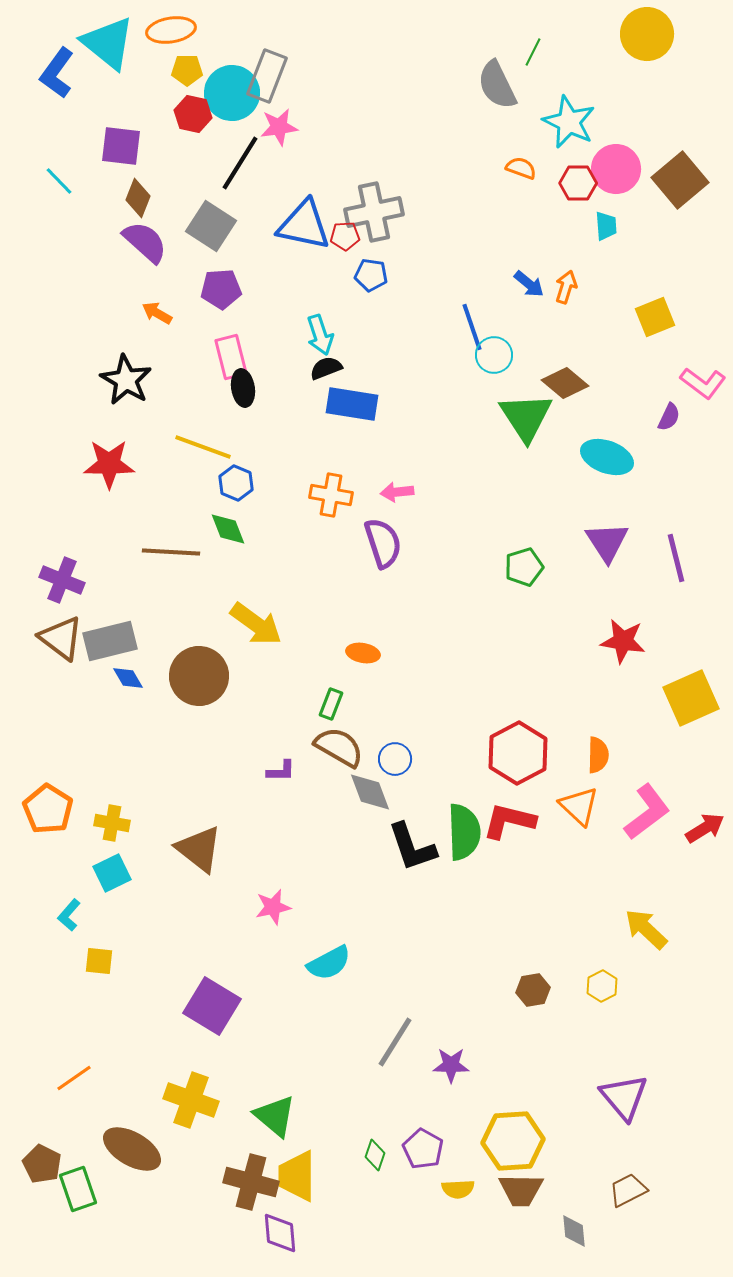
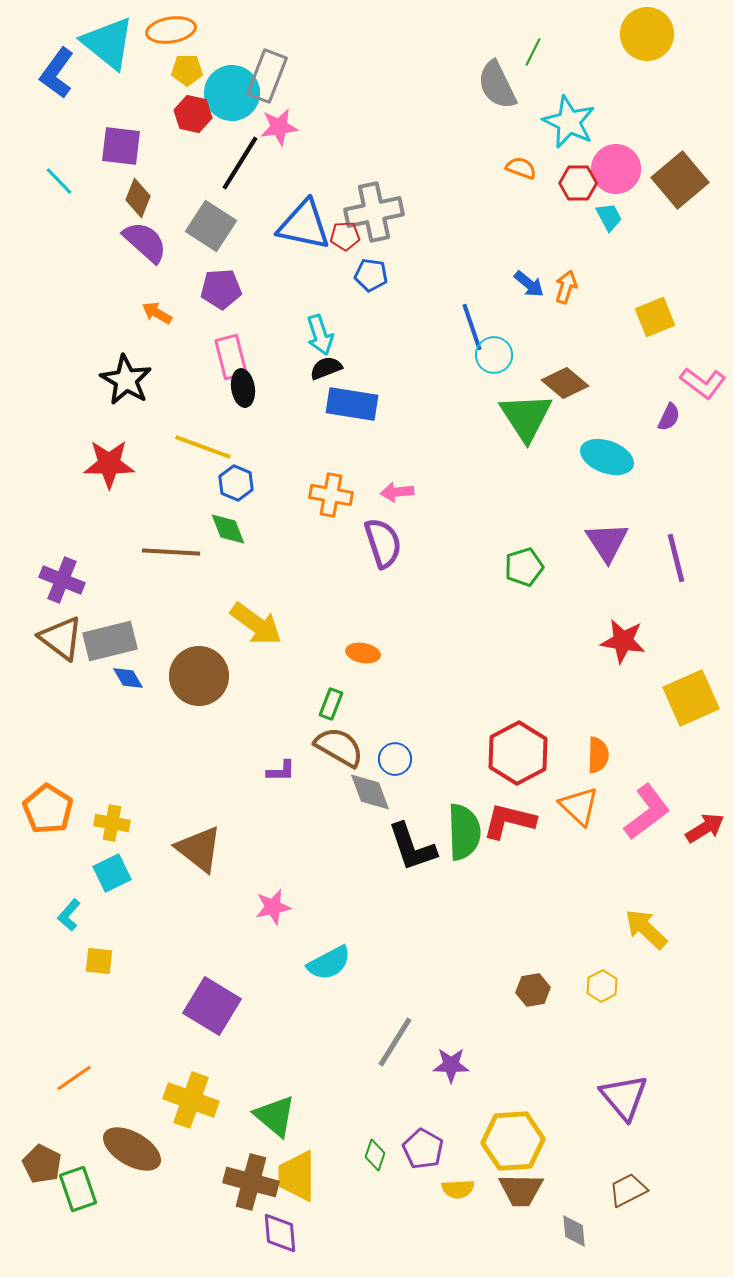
cyan trapezoid at (606, 226): moved 3 px right, 9 px up; rotated 24 degrees counterclockwise
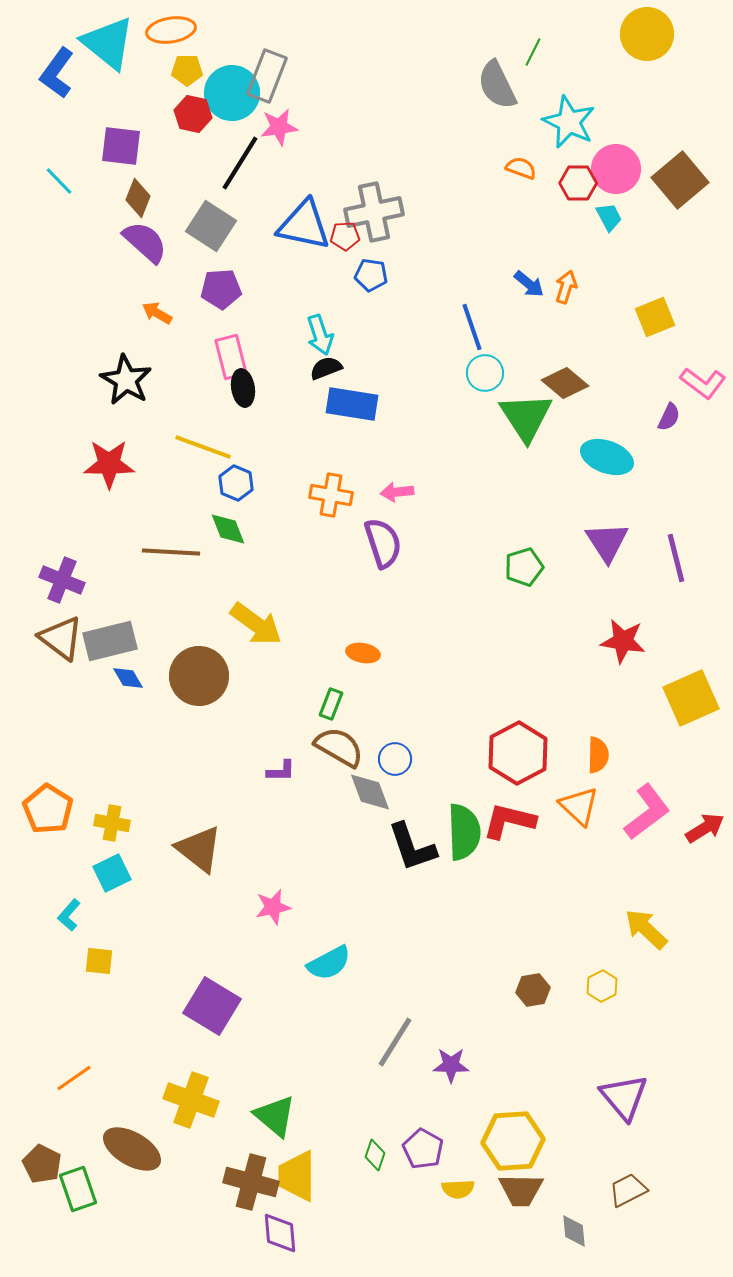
cyan circle at (494, 355): moved 9 px left, 18 px down
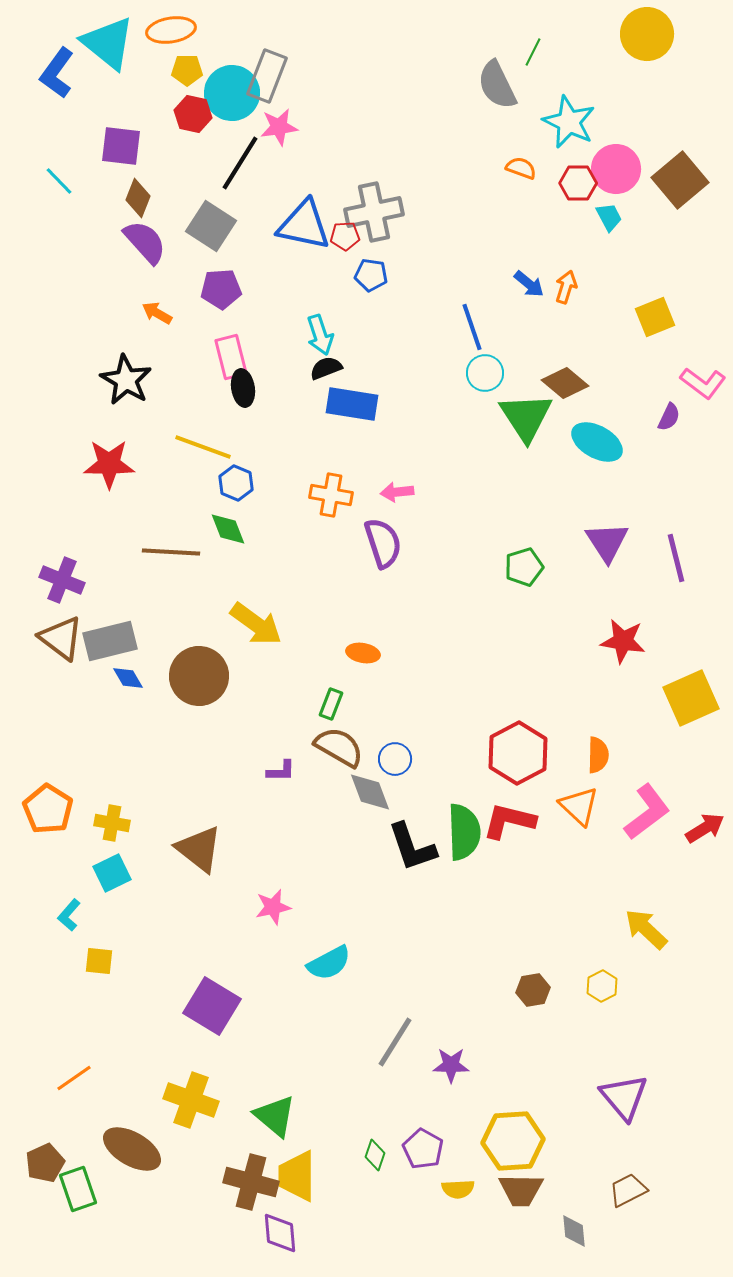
purple semicircle at (145, 242): rotated 6 degrees clockwise
cyan ellipse at (607, 457): moved 10 px left, 15 px up; rotated 9 degrees clockwise
brown pentagon at (42, 1164): moved 3 px right, 1 px up; rotated 21 degrees clockwise
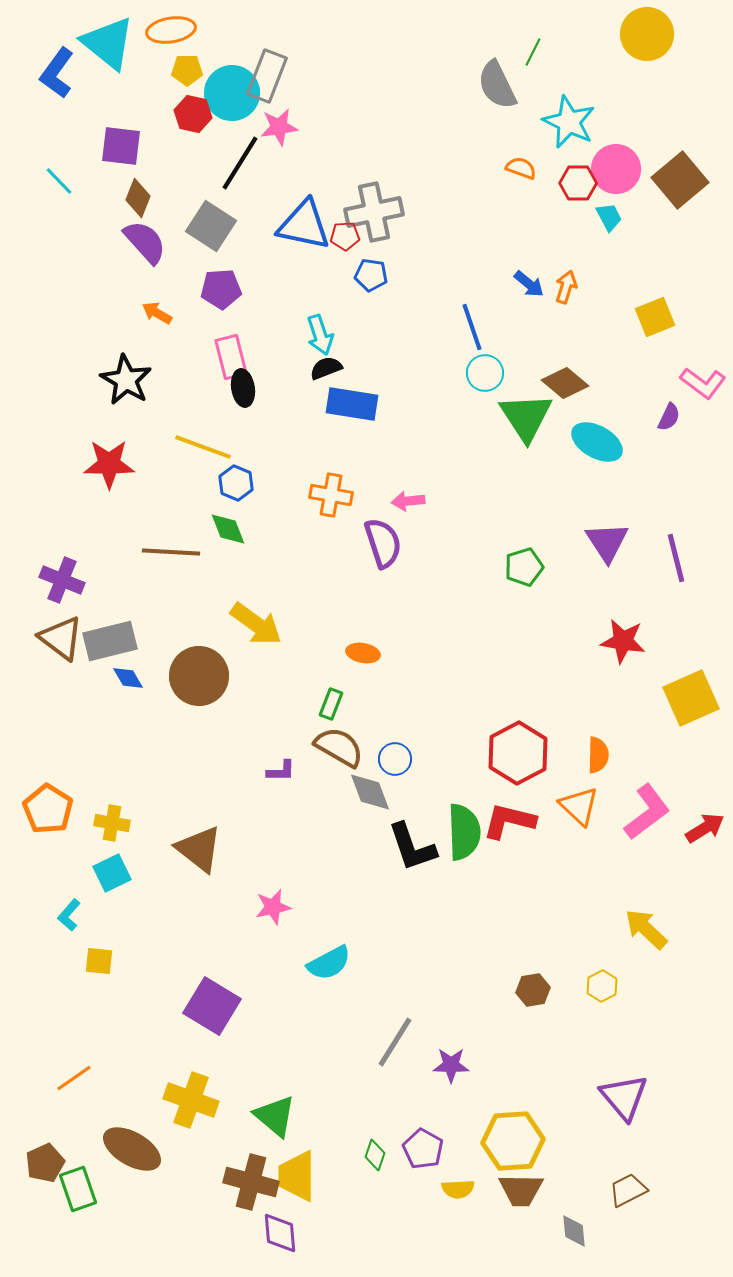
pink arrow at (397, 492): moved 11 px right, 9 px down
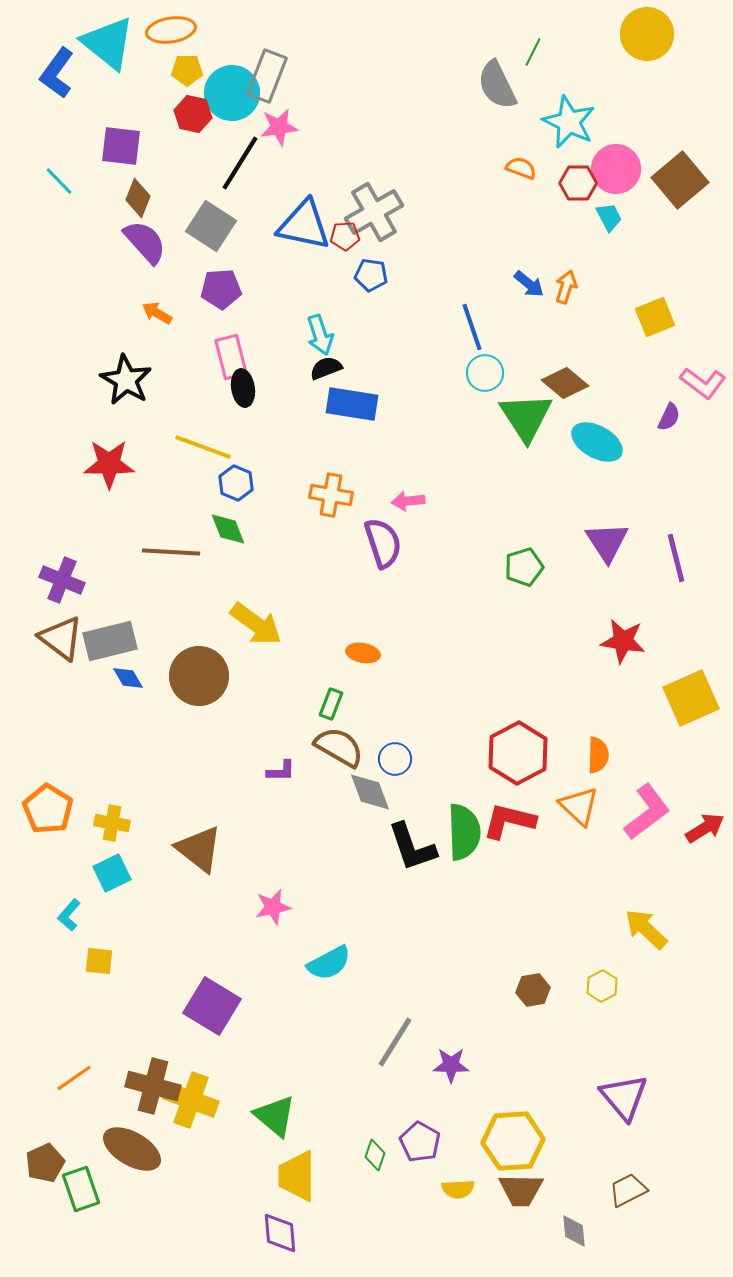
gray cross at (374, 212): rotated 18 degrees counterclockwise
purple pentagon at (423, 1149): moved 3 px left, 7 px up
brown cross at (251, 1182): moved 98 px left, 96 px up
green rectangle at (78, 1189): moved 3 px right
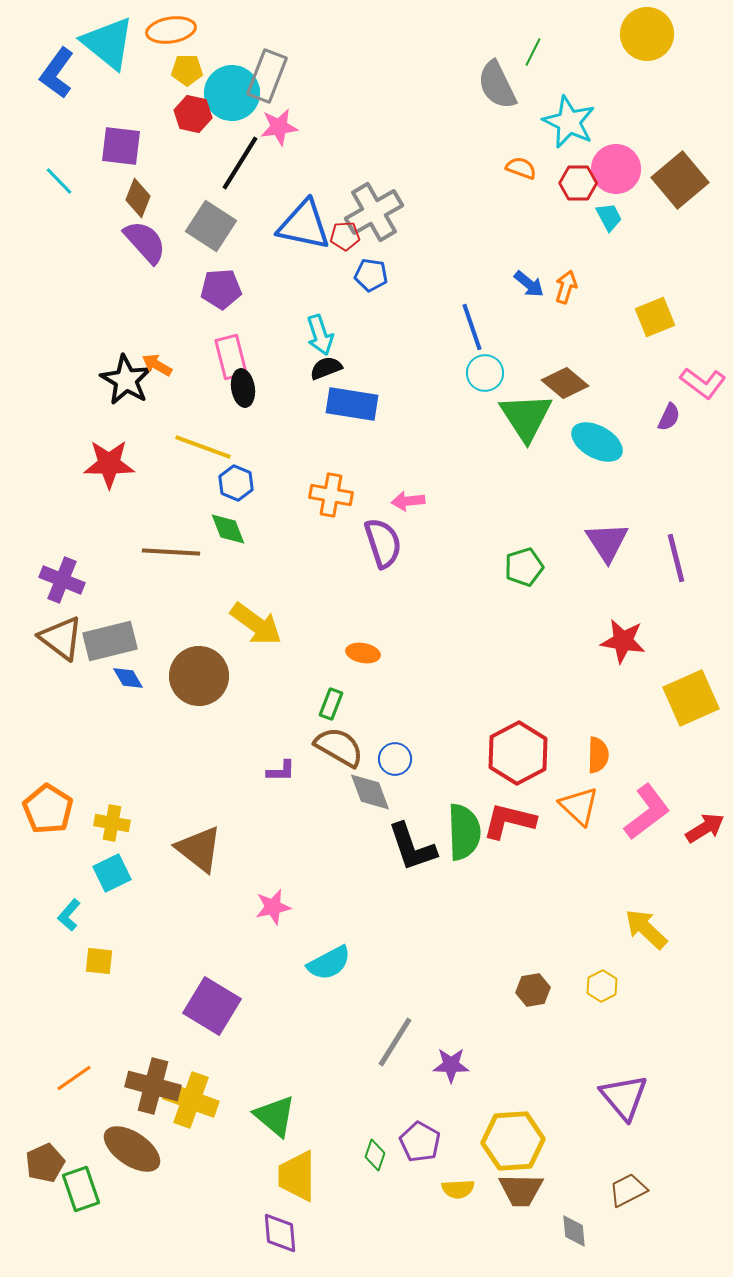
orange arrow at (157, 313): moved 52 px down
brown ellipse at (132, 1149): rotated 4 degrees clockwise
